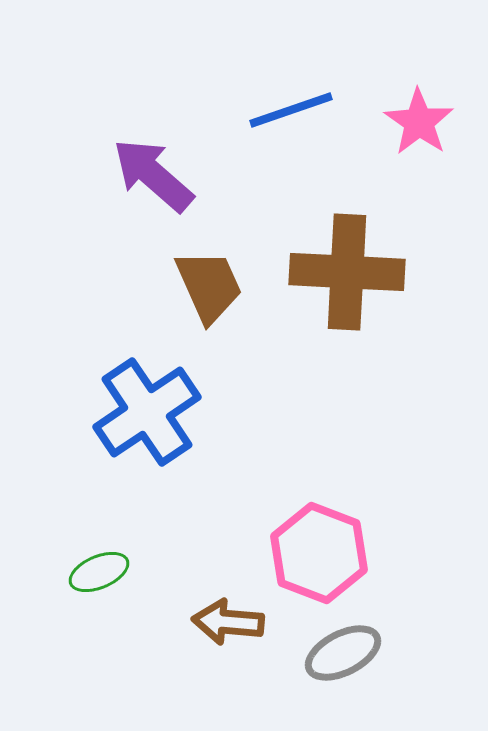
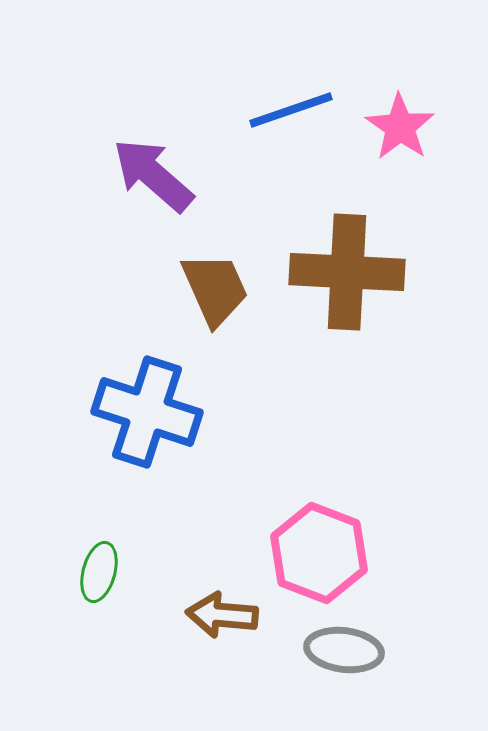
pink star: moved 19 px left, 5 px down
brown trapezoid: moved 6 px right, 3 px down
blue cross: rotated 38 degrees counterclockwise
green ellipse: rotated 52 degrees counterclockwise
brown arrow: moved 6 px left, 7 px up
gray ellipse: moved 1 px right, 3 px up; rotated 34 degrees clockwise
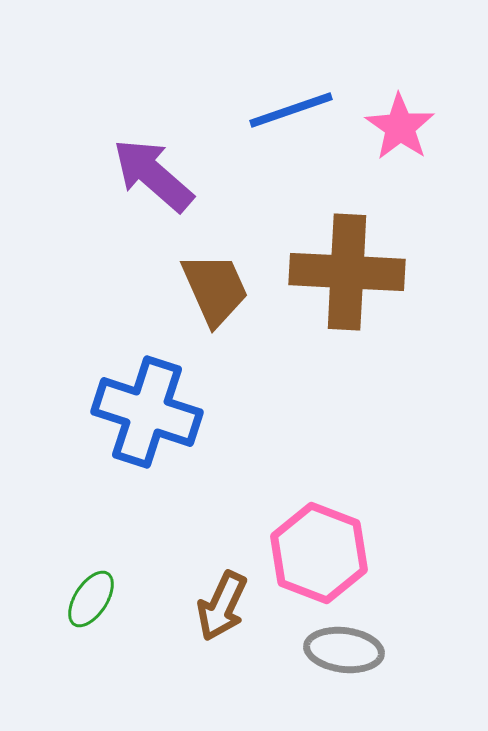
green ellipse: moved 8 px left, 27 px down; rotated 18 degrees clockwise
brown arrow: moved 9 px up; rotated 70 degrees counterclockwise
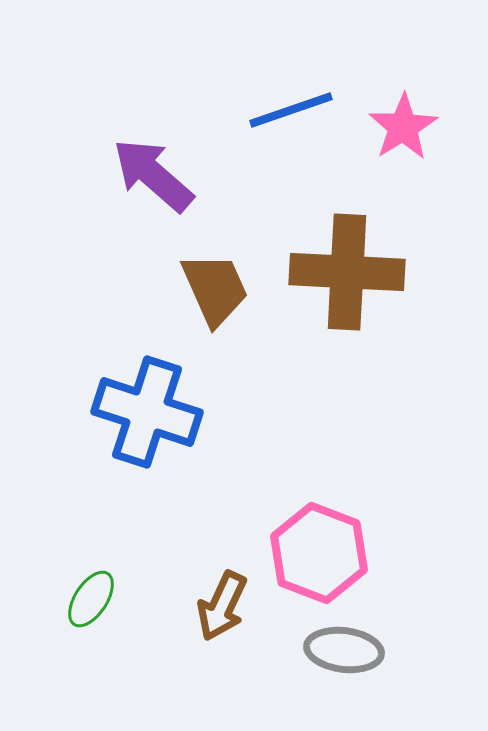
pink star: moved 3 px right; rotated 6 degrees clockwise
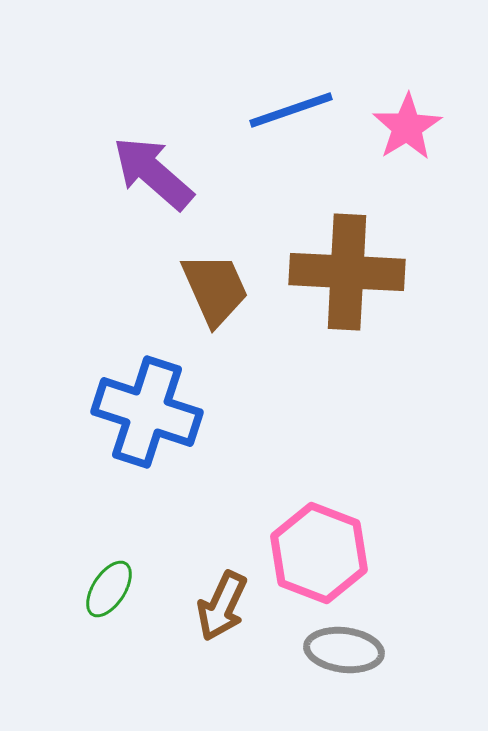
pink star: moved 4 px right
purple arrow: moved 2 px up
green ellipse: moved 18 px right, 10 px up
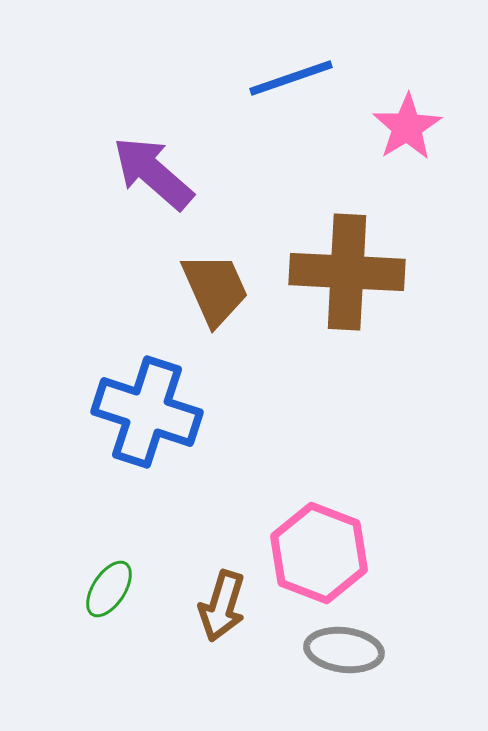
blue line: moved 32 px up
brown arrow: rotated 8 degrees counterclockwise
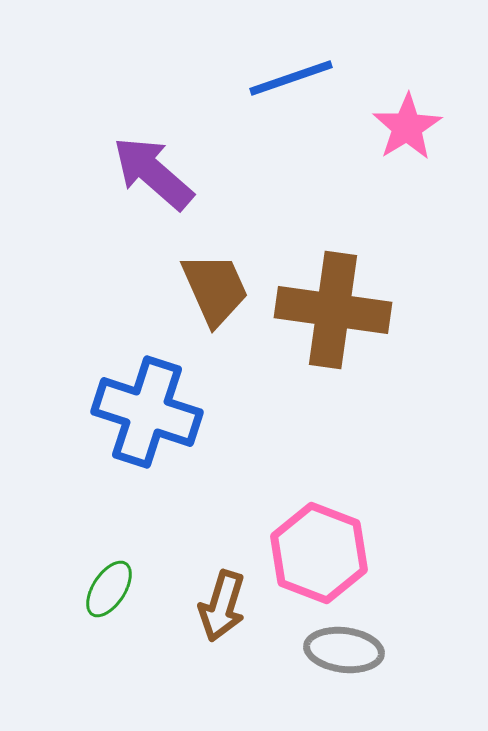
brown cross: moved 14 px left, 38 px down; rotated 5 degrees clockwise
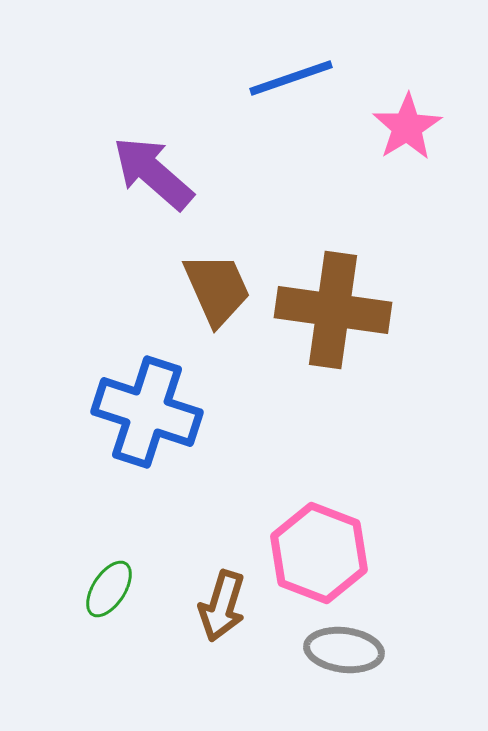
brown trapezoid: moved 2 px right
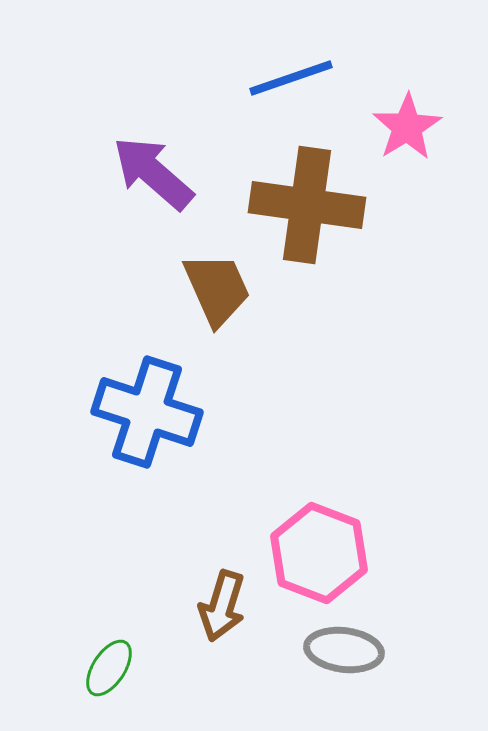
brown cross: moved 26 px left, 105 px up
green ellipse: moved 79 px down
